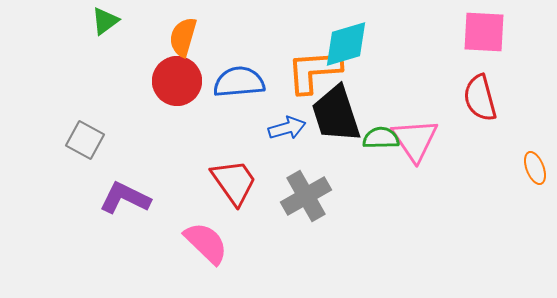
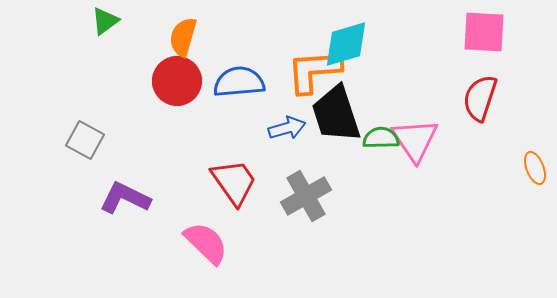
red semicircle: rotated 33 degrees clockwise
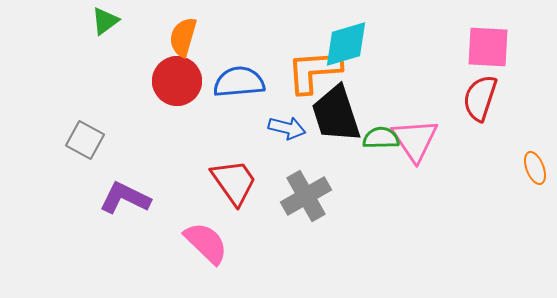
pink square: moved 4 px right, 15 px down
blue arrow: rotated 30 degrees clockwise
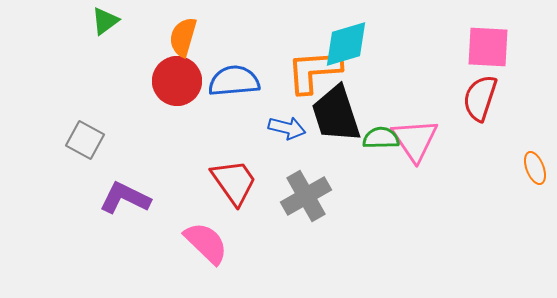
blue semicircle: moved 5 px left, 1 px up
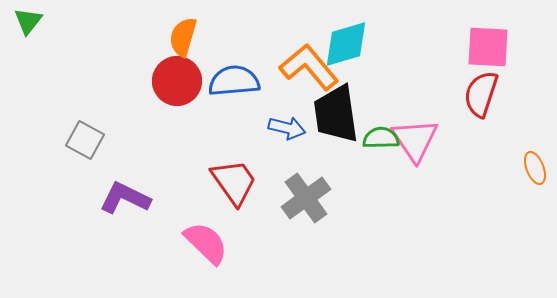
green triangle: moved 77 px left; rotated 16 degrees counterclockwise
orange L-shape: moved 5 px left, 4 px up; rotated 54 degrees clockwise
red semicircle: moved 1 px right, 4 px up
black trapezoid: rotated 10 degrees clockwise
gray cross: moved 2 px down; rotated 6 degrees counterclockwise
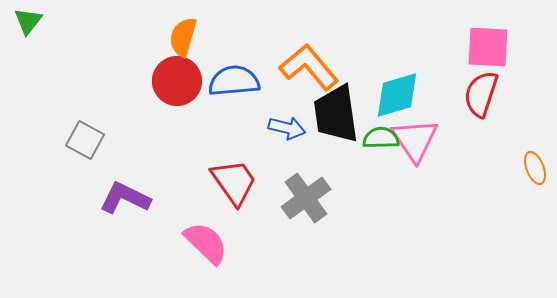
cyan diamond: moved 51 px right, 51 px down
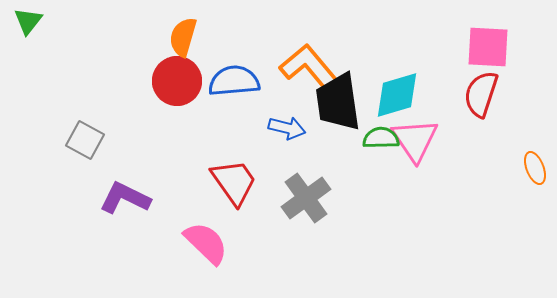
black trapezoid: moved 2 px right, 12 px up
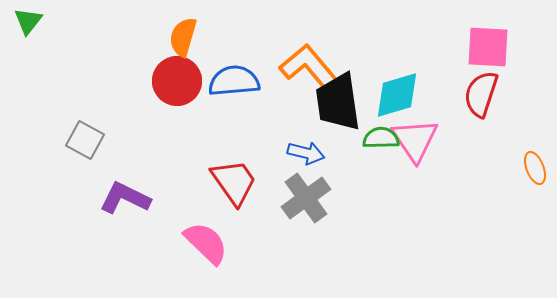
blue arrow: moved 19 px right, 25 px down
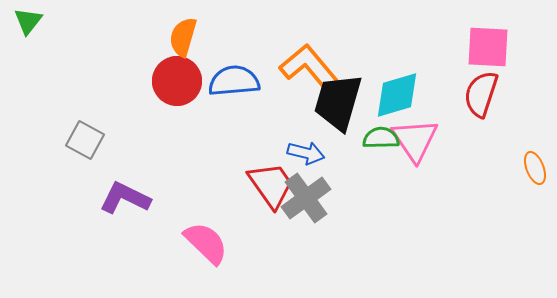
black trapezoid: rotated 24 degrees clockwise
red trapezoid: moved 37 px right, 3 px down
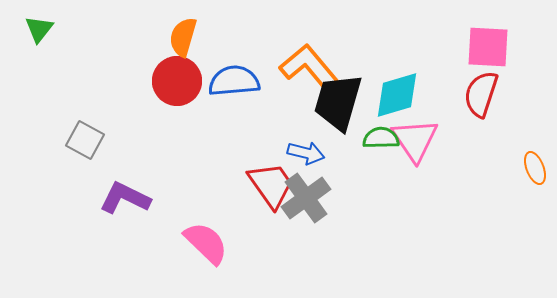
green triangle: moved 11 px right, 8 px down
